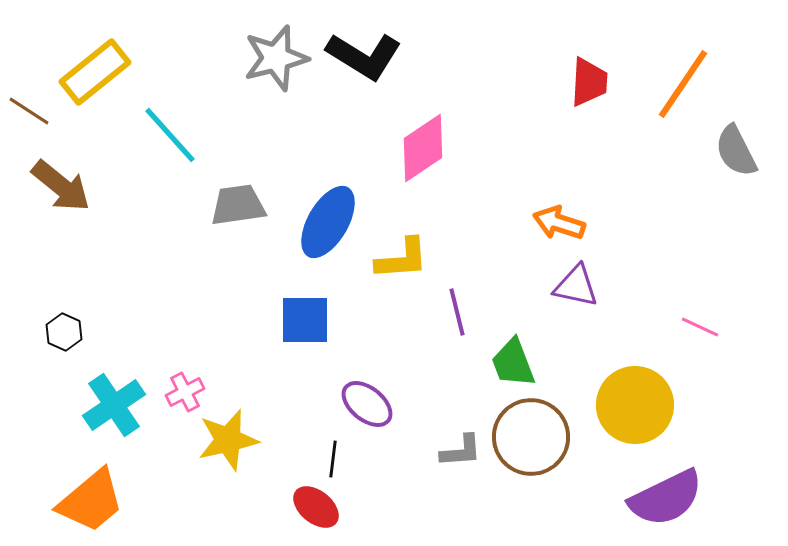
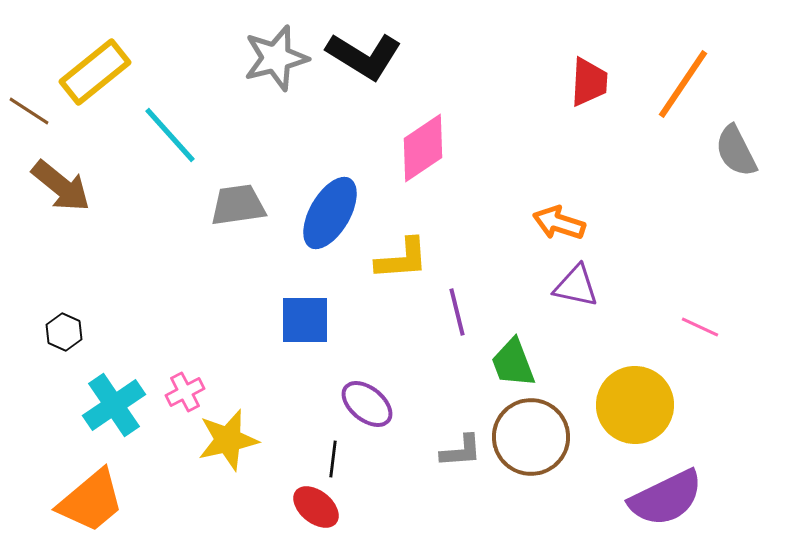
blue ellipse: moved 2 px right, 9 px up
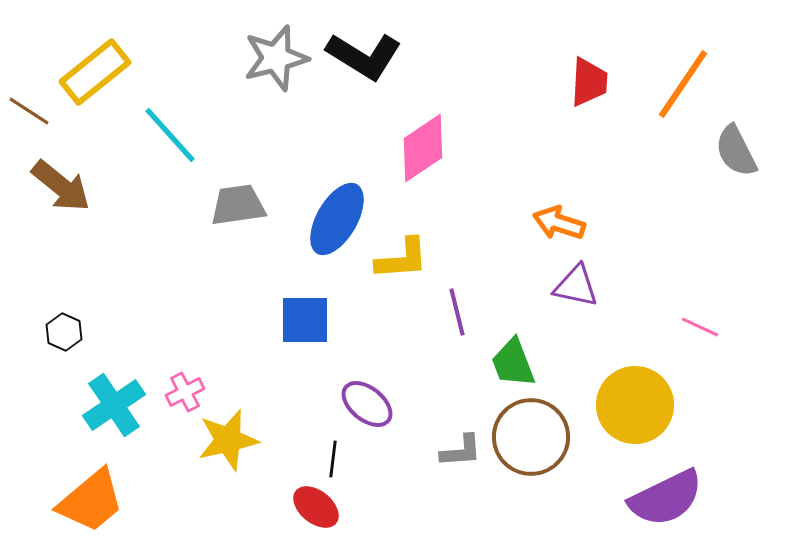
blue ellipse: moved 7 px right, 6 px down
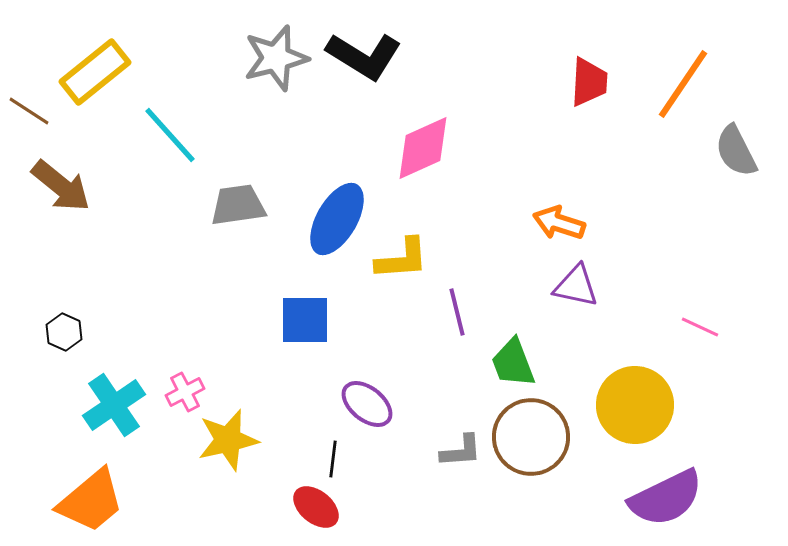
pink diamond: rotated 10 degrees clockwise
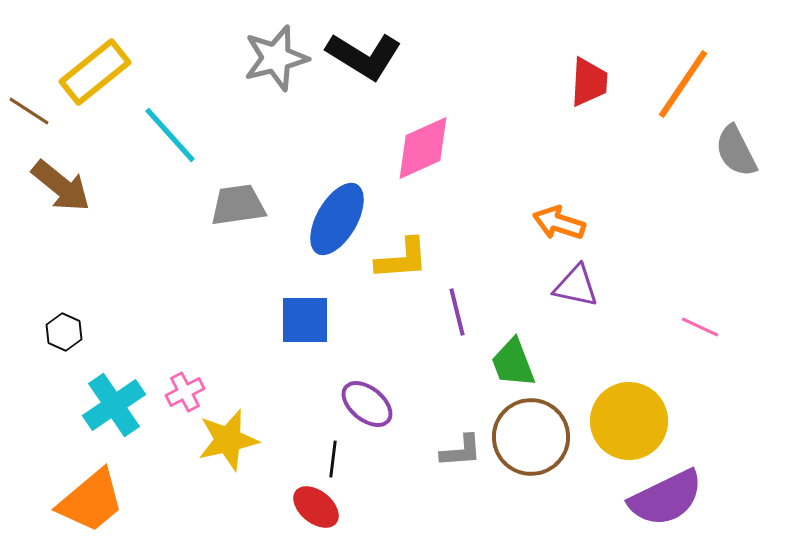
yellow circle: moved 6 px left, 16 px down
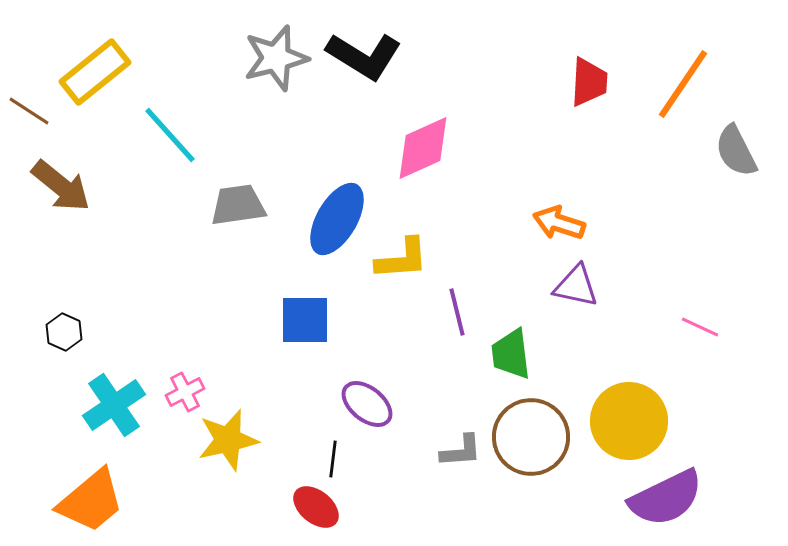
green trapezoid: moved 2 px left, 9 px up; rotated 14 degrees clockwise
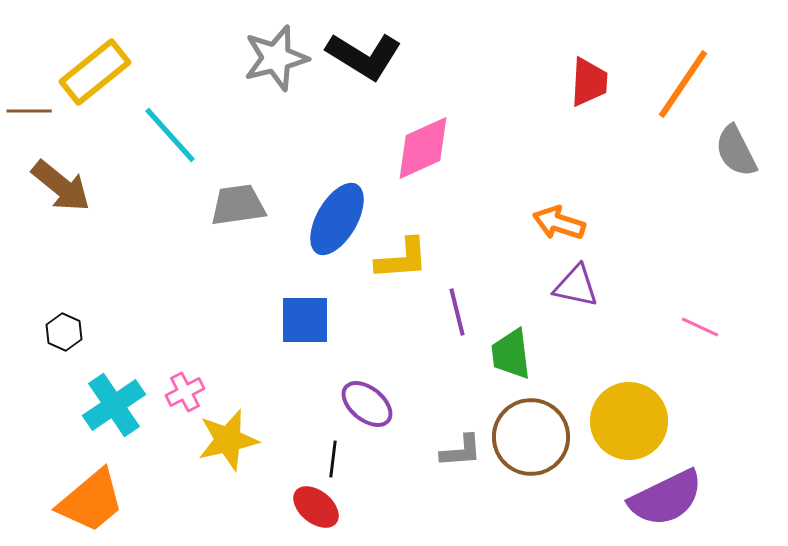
brown line: rotated 33 degrees counterclockwise
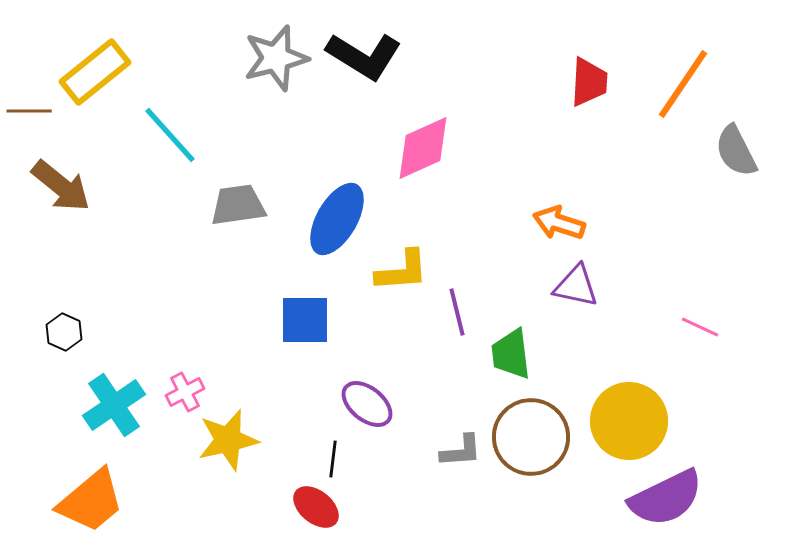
yellow L-shape: moved 12 px down
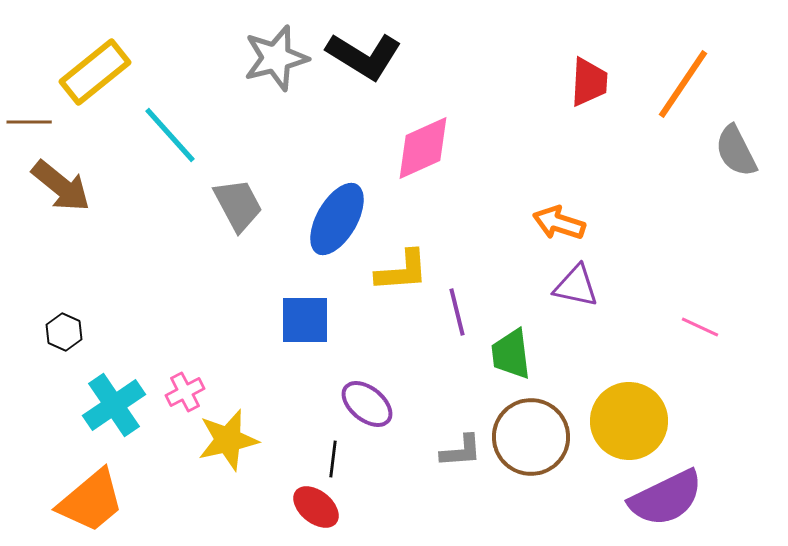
brown line: moved 11 px down
gray trapezoid: rotated 70 degrees clockwise
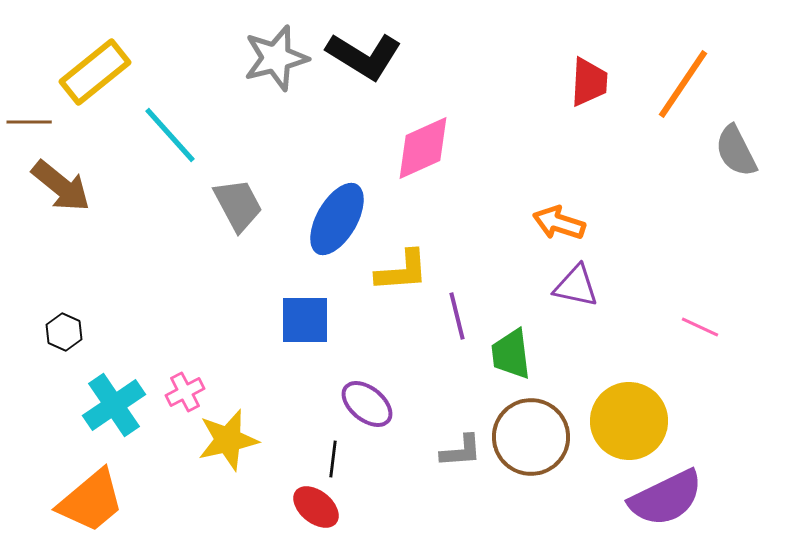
purple line: moved 4 px down
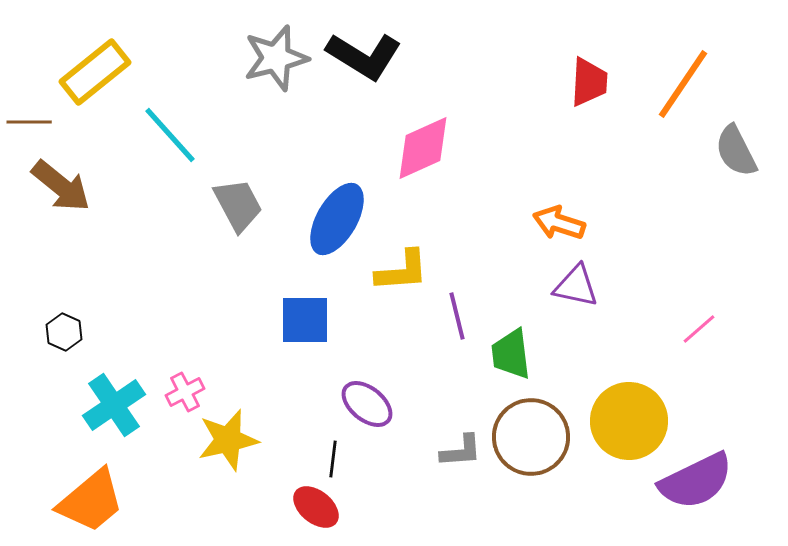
pink line: moved 1 px left, 2 px down; rotated 66 degrees counterclockwise
purple semicircle: moved 30 px right, 17 px up
